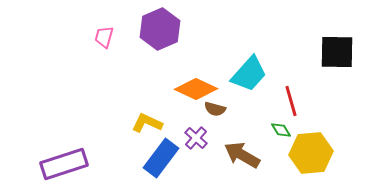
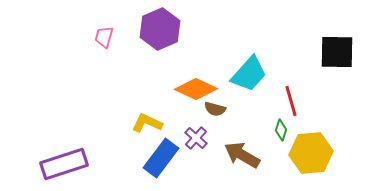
green diamond: rotated 50 degrees clockwise
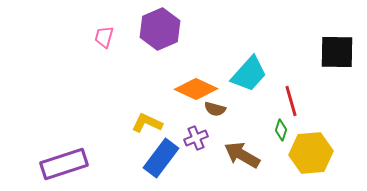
purple cross: rotated 25 degrees clockwise
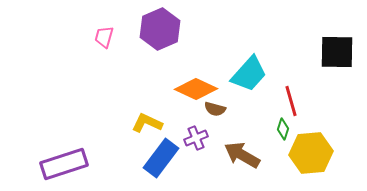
green diamond: moved 2 px right, 1 px up
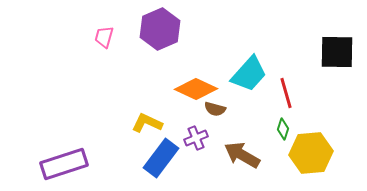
red line: moved 5 px left, 8 px up
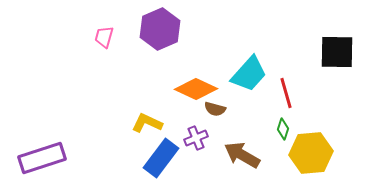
purple rectangle: moved 22 px left, 6 px up
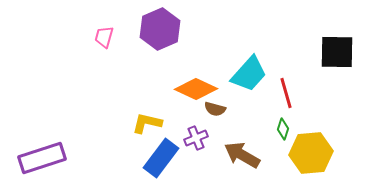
yellow L-shape: rotated 12 degrees counterclockwise
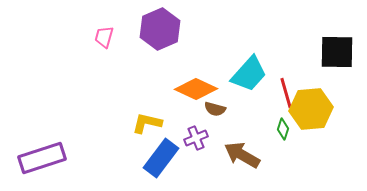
yellow hexagon: moved 44 px up
